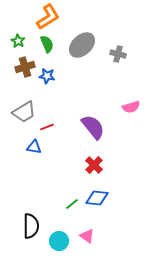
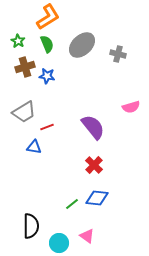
cyan circle: moved 2 px down
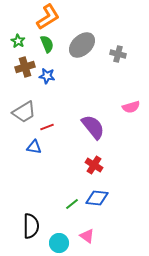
red cross: rotated 12 degrees counterclockwise
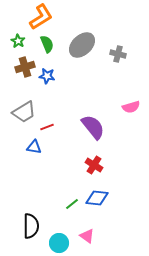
orange L-shape: moved 7 px left
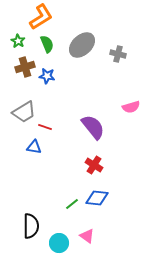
red line: moved 2 px left; rotated 40 degrees clockwise
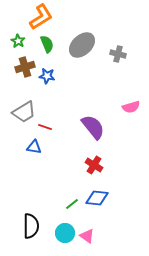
cyan circle: moved 6 px right, 10 px up
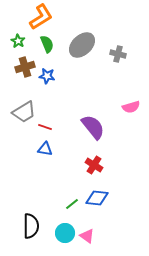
blue triangle: moved 11 px right, 2 px down
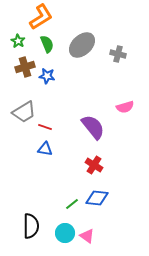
pink semicircle: moved 6 px left
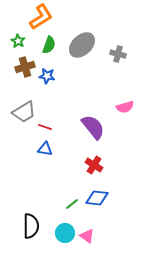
green semicircle: moved 2 px right, 1 px down; rotated 42 degrees clockwise
